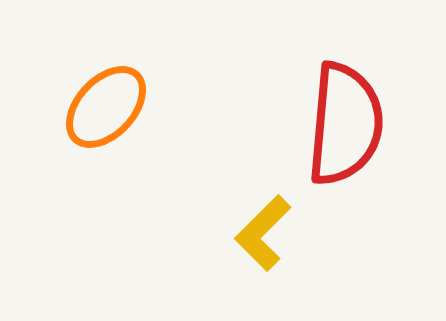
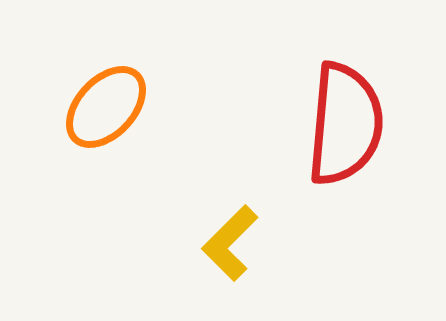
yellow L-shape: moved 33 px left, 10 px down
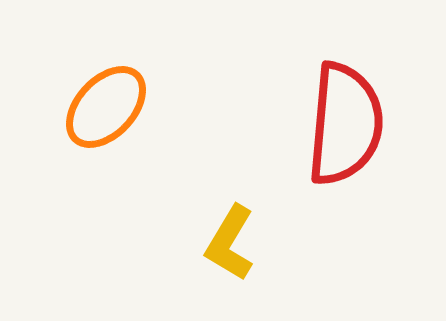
yellow L-shape: rotated 14 degrees counterclockwise
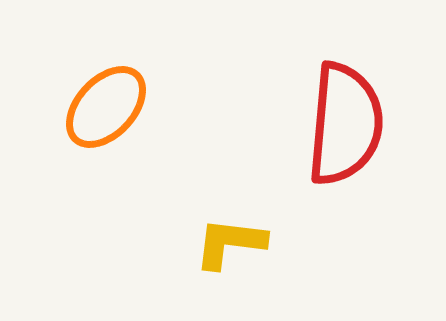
yellow L-shape: rotated 66 degrees clockwise
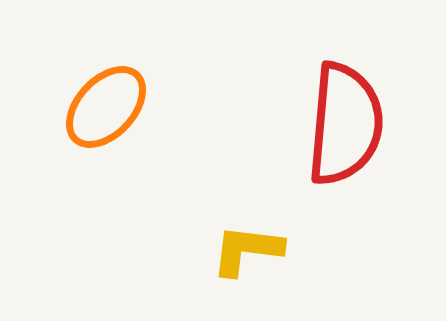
yellow L-shape: moved 17 px right, 7 px down
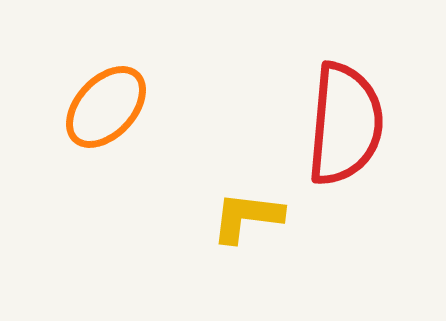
yellow L-shape: moved 33 px up
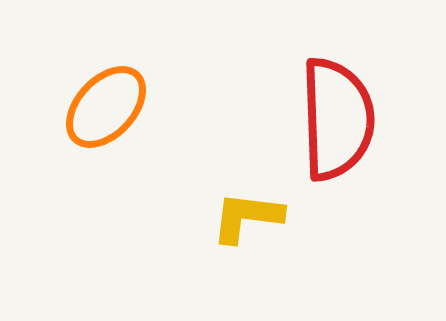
red semicircle: moved 8 px left, 5 px up; rotated 7 degrees counterclockwise
